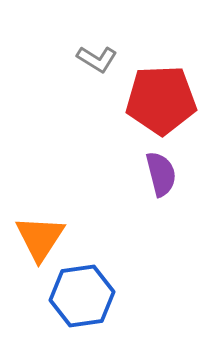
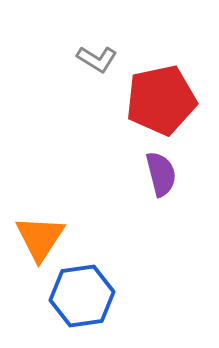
red pentagon: rotated 10 degrees counterclockwise
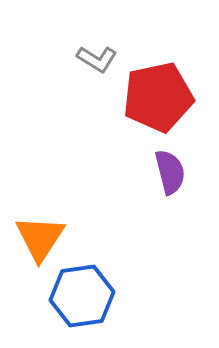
red pentagon: moved 3 px left, 3 px up
purple semicircle: moved 9 px right, 2 px up
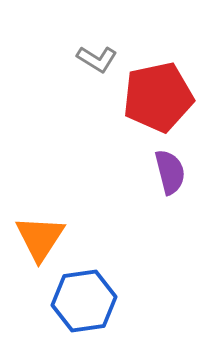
blue hexagon: moved 2 px right, 5 px down
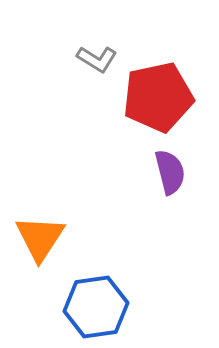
blue hexagon: moved 12 px right, 6 px down
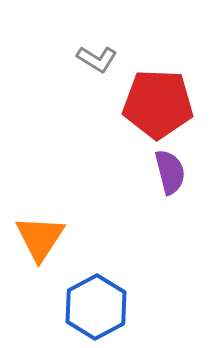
red pentagon: moved 7 px down; rotated 14 degrees clockwise
blue hexagon: rotated 20 degrees counterclockwise
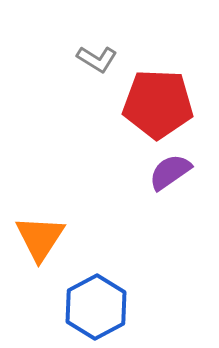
purple semicircle: rotated 111 degrees counterclockwise
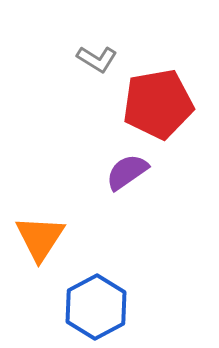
red pentagon: rotated 12 degrees counterclockwise
purple semicircle: moved 43 px left
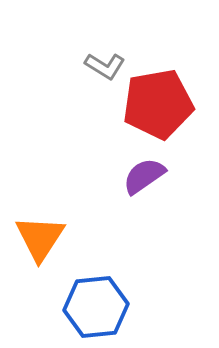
gray L-shape: moved 8 px right, 7 px down
purple semicircle: moved 17 px right, 4 px down
blue hexagon: rotated 22 degrees clockwise
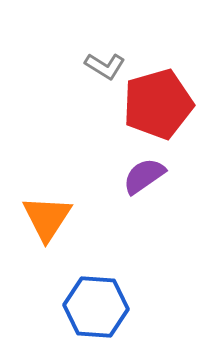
red pentagon: rotated 6 degrees counterclockwise
orange triangle: moved 7 px right, 20 px up
blue hexagon: rotated 10 degrees clockwise
